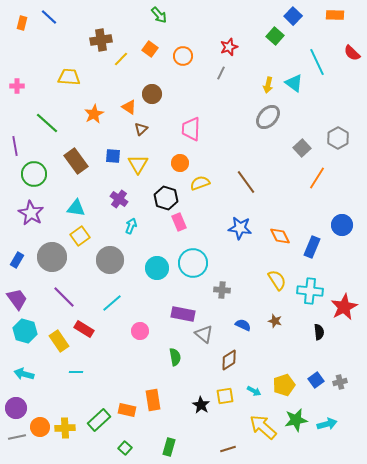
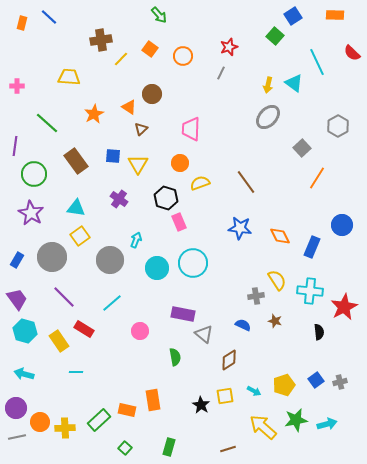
blue square at (293, 16): rotated 12 degrees clockwise
gray hexagon at (338, 138): moved 12 px up
purple line at (15, 146): rotated 18 degrees clockwise
cyan arrow at (131, 226): moved 5 px right, 14 px down
gray cross at (222, 290): moved 34 px right, 6 px down; rotated 14 degrees counterclockwise
orange circle at (40, 427): moved 5 px up
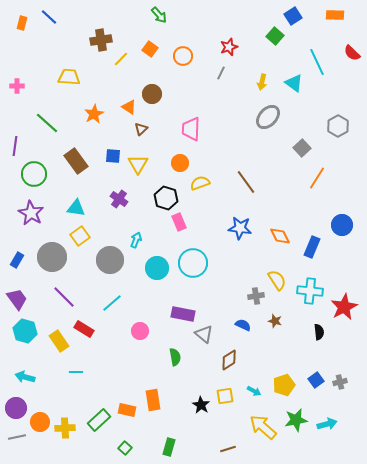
yellow arrow at (268, 85): moved 6 px left, 3 px up
cyan arrow at (24, 374): moved 1 px right, 3 px down
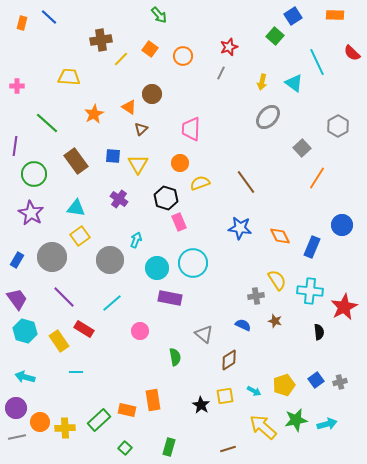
purple rectangle at (183, 314): moved 13 px left, 16 px up
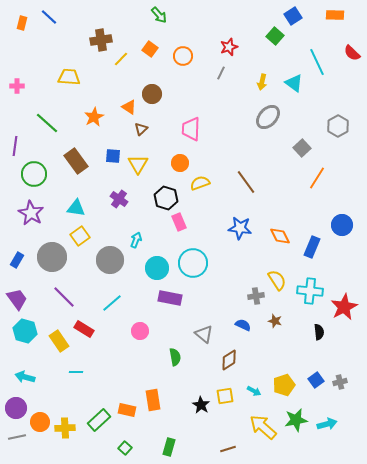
orange star at (94, 114): moved 3 px down
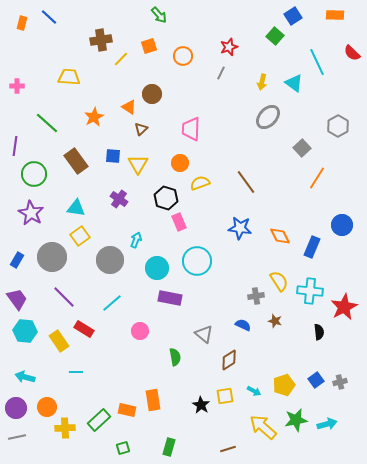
orange square at (150, 49): moved 1 px left, 3 px up; rotated 35 degrees clockwise
cyan circle at (193, 263): moved 4 px right, 2 px up
yellow semicircle at (277, 280): moved 2 px right, 1 px down
cyan hexagon at (25, 331): rotated 10 degrees counterclockwise
orange circle at (40, 422): moved 7 px right, 15 px up
green square at (125, 448): moved 2 px left; rotated 32 degrees clockwise
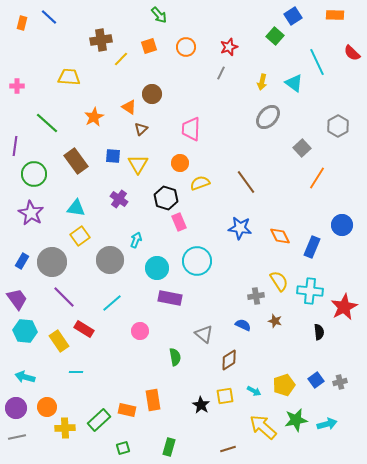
orange circle at (183, 56): moved 3 px right, 9 px up
gray circle at (52, 257): moved 5 px down
blue rectangle at (17, 260): moved 5 px right, 1 px down
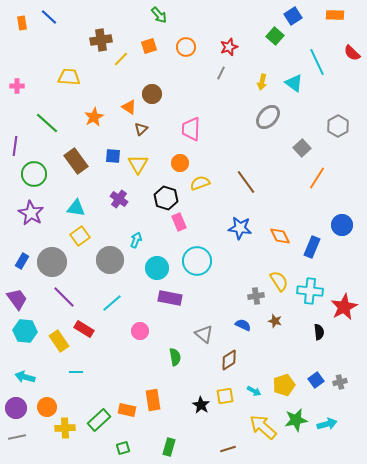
orange rectangle at (22, 23): rotated 24 degrees counterclockwise
